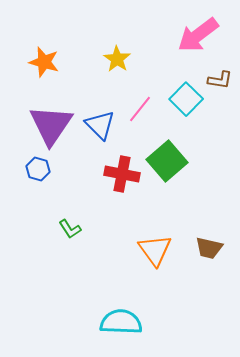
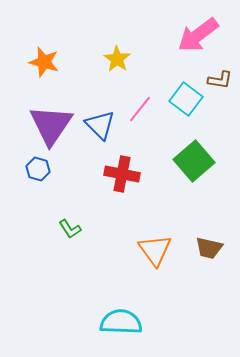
cyan square: rotated 8 degrees counterclockwise
green square: moved 27 px right
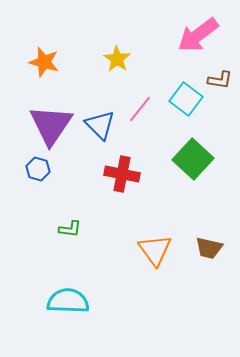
green square: moved 1 px left, 2 px up; rotated 6 degrees counterclockwise
green L-shape: rotated 50 degrees counterclockwise
cyan semicircle: moved 53 px left, 21 px up
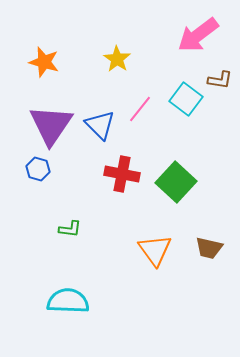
green square: moved 17 px left, 23 px down
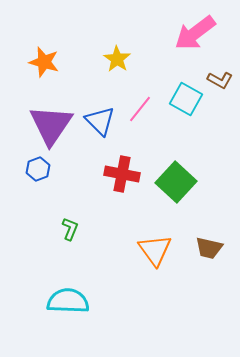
pink arrow: moved 3 px left, 2 px up
brown L-shape: rotated 20 degrees clockwise
cyan square: rotated 8 degrees counterclockwise
blue triangle: moved 4 px up
blue hexagon: rotated 25 degrees clockwise
green L-shape: rotated 75 degrees counterclockwise
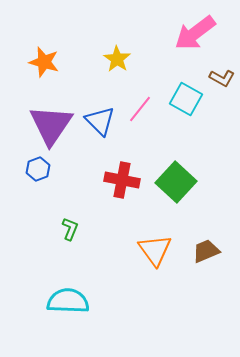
brown L-shape: moved 2 px right, 2 px up
red cross: moved 6 px down
brown trapezoid: moved 3 px left, 3 px down; rotated 144 degrees clockwise
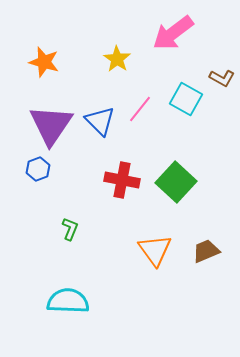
pink arrow: moved 22 px left
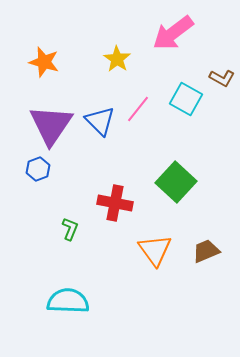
pink line: moved 2 px left
red cross: moved 7 px left, 23 px down
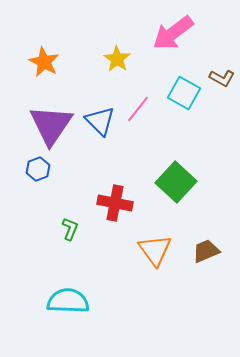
orange star: rotated 12 degrees clockwise
cyan square: moved 2 px left, 6 px up
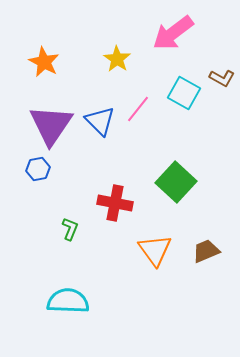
blue hexagon: rotated 10 degrees clockwise
